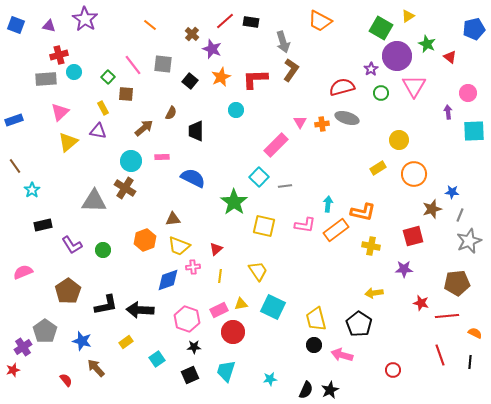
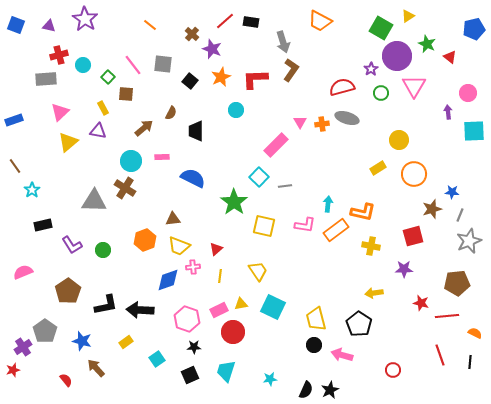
cyan circle at (74, 72): moved 9 px right, 7 px up
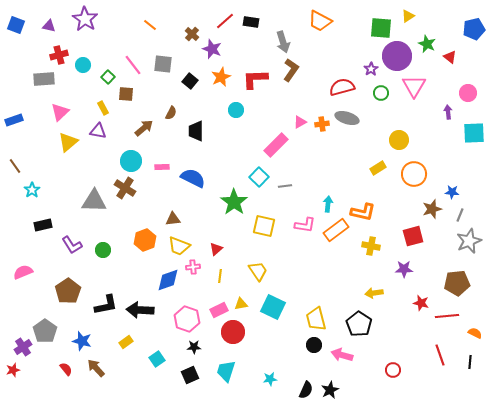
green square at (381, 28): rotated 25 degrees counterclockwise
gray rectangle at (46, 79): moved 2 px left
pink triangle at (300, 122): rotated 32 degrees clockwise
cyan square at (474, 131): moved 2 px down
pink rectangle at (162, 157): moved 10 px down
red semicircle at (66, 380): moved 11 px up
